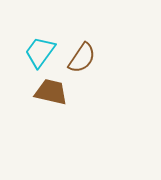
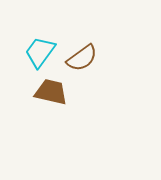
brown semicircle: rotated 20 degrees clockwise
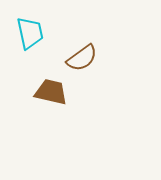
cyan trapezoid: moved 10 px left, 19 px up; rotated 132 degrees clockwise
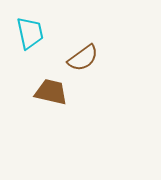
brown semicircle: moved 1 px right
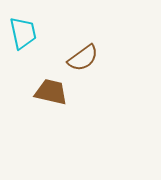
cyan trapezoid: moved 7 px left
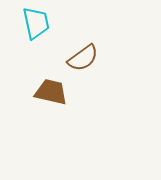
cyan trapezoid: moved 13 px right, 10 px up
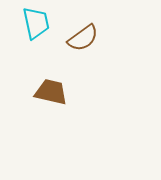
brown semicircle: moved 20 px up
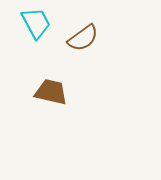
cyan trapezoid: rotated 16 degrees counterclockwise
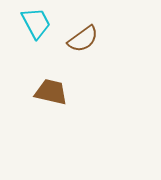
brown semicircle: moved 1 px down
